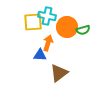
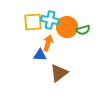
cyan cross: moved 3 px right, 4 px down
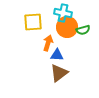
cyan cross: moved 13 px right, 7 px up
blue triangle: moved 17 px right
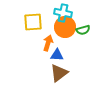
orange circle: moved 2 px left
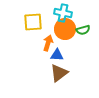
orange circle: moved 2 px down
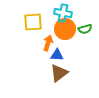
green semicircle: moved 2 px right, 1 px up
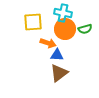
orange arrow: rotated 91 degrees clockwise
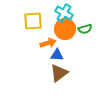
cyan cross: moved 1 px right; rotated 18 degrees clockwise
yellow square: moved 1 px up
orange arrow: rotated 35 degrees counterclockwise
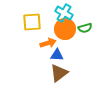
yellow square: moved 1 px left, 1 px down
green semicircle: moved 1 px up
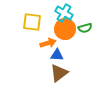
yellow square: rotated 12 degrees clockwise
